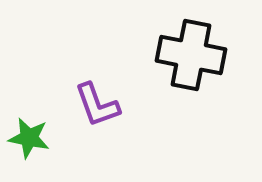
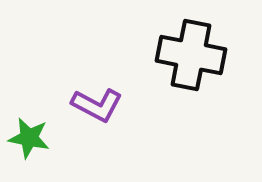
purple L-shape: rotated 42 degrees counterclockwise
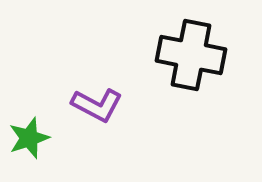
green star: rotated 30 degrees counterclockwise
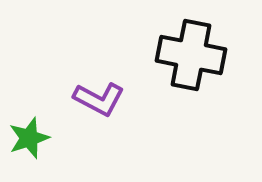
purple L-shape: moved 2 px right, 6 px up
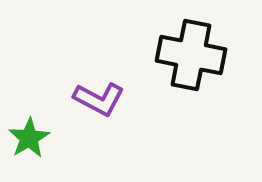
green star: rotated 12 degrees counterclockwise
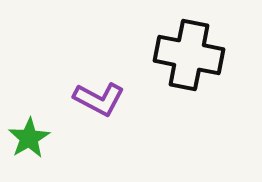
black cross: moved 2 px left
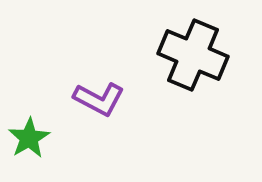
black cross: moved 4 px right; rotated 12 degrees clockwise
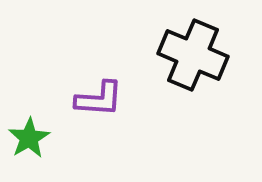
purple L-shape: rotated 24 degrees counterclockwise
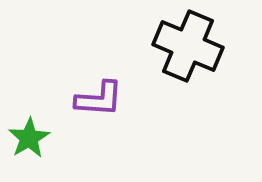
black cross: moved 5 px left, 9 px up
